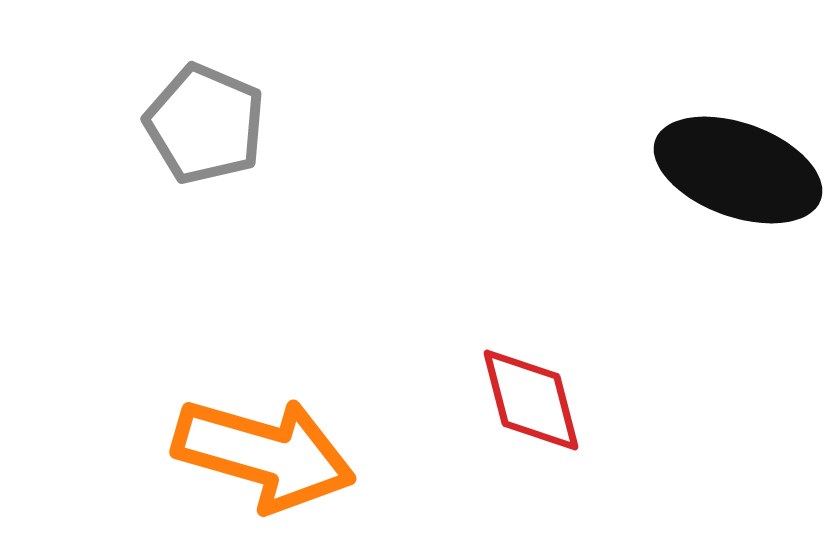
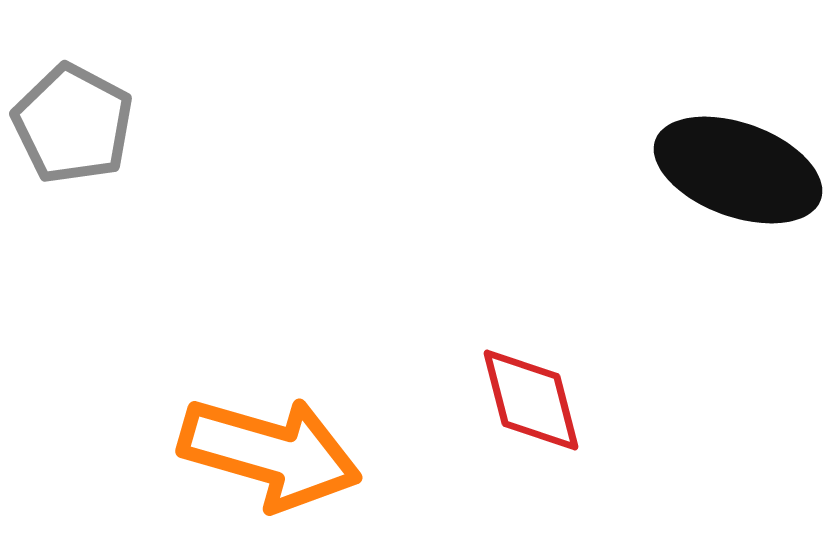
gray pentagon: moved 132 px left; rotated 5 degrees clockwise
orange arrow: moved 6 px right, 1 px up
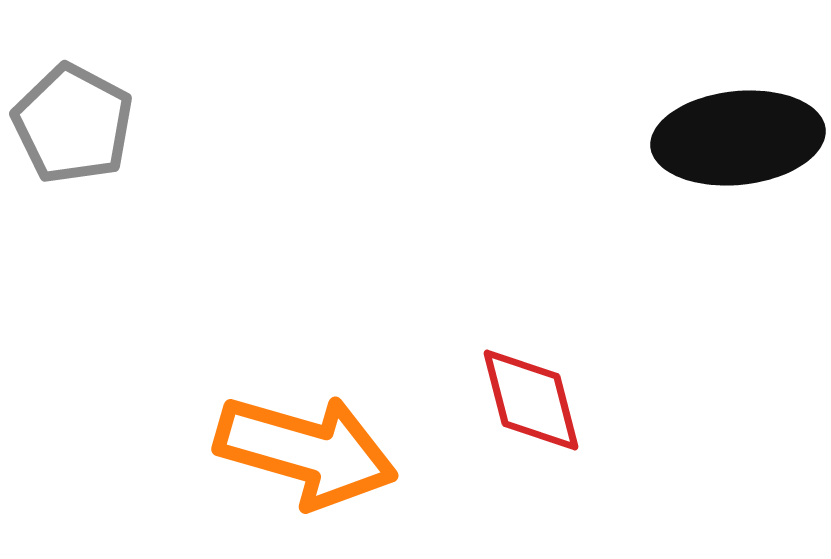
black ellipse: moved 32 px up; rotated 26 degrees counterclockwise
orange arrow: moved 36 px right, 2 px up
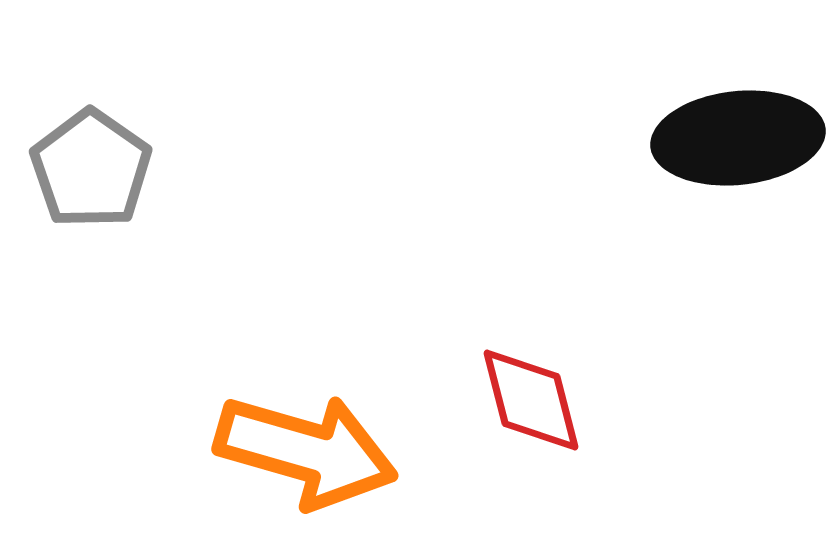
gray pentagon: moved 18 px right, 45 px down; rotated 7 degrees clockwise
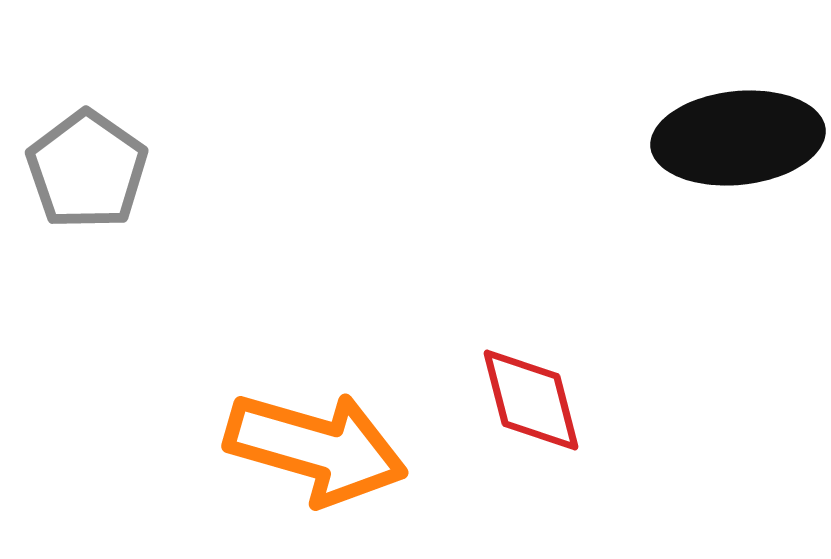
gray pentagon: moved 4 px left, 1 px down
orange arrow: moved 10 px right, 3 px up
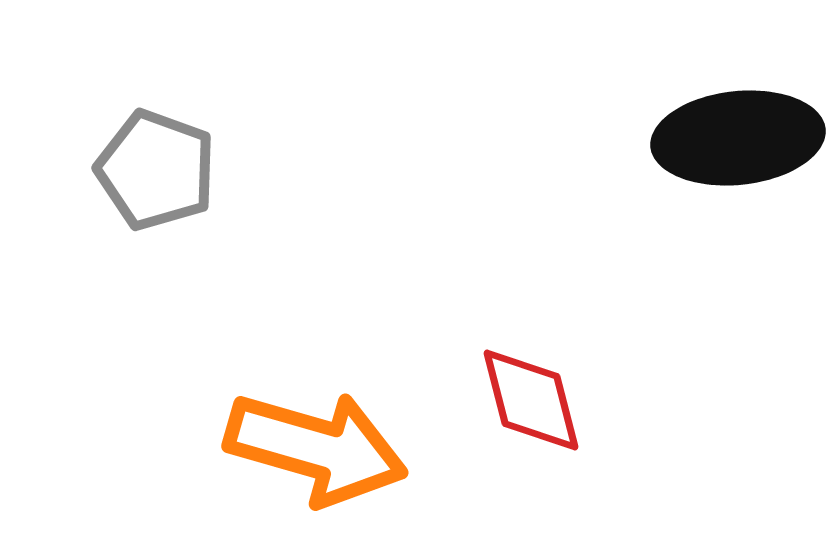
gray pentagon: moved 69 px right; rotated 15 degrees counterclockwise
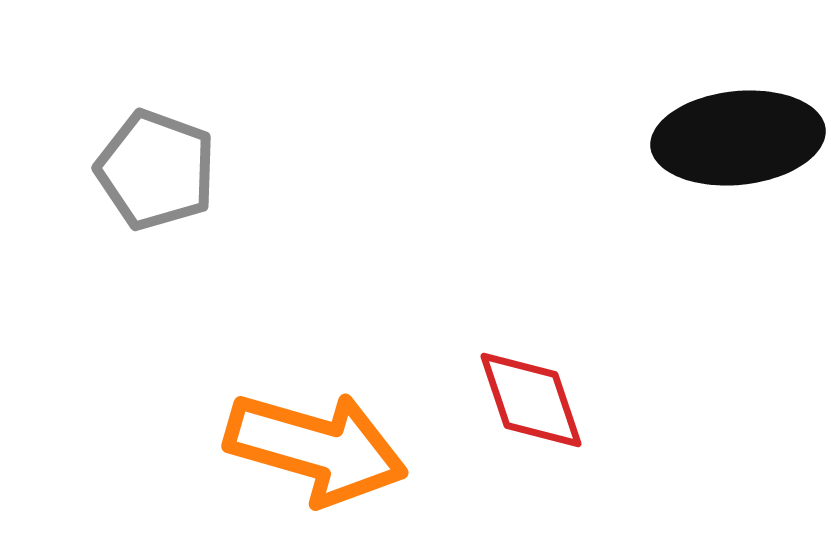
red diamond: rotated 4 degrees counterclockwise
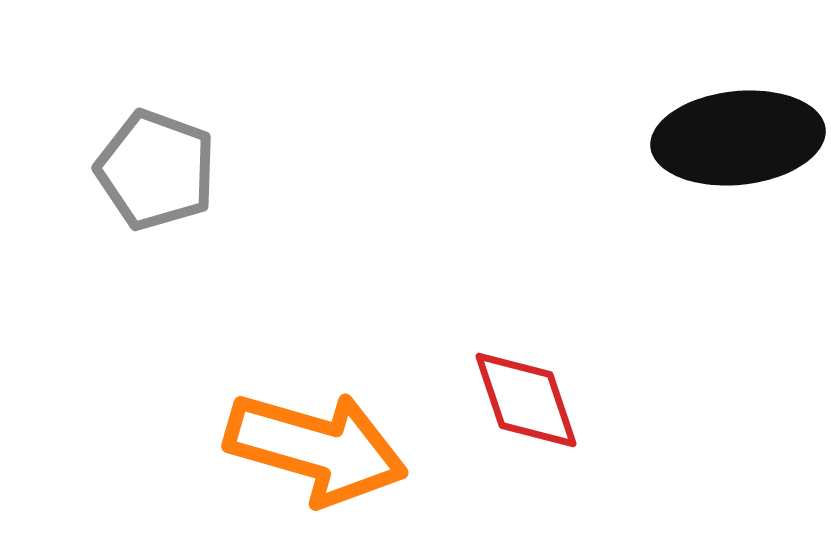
red diamond: moved 5 px left
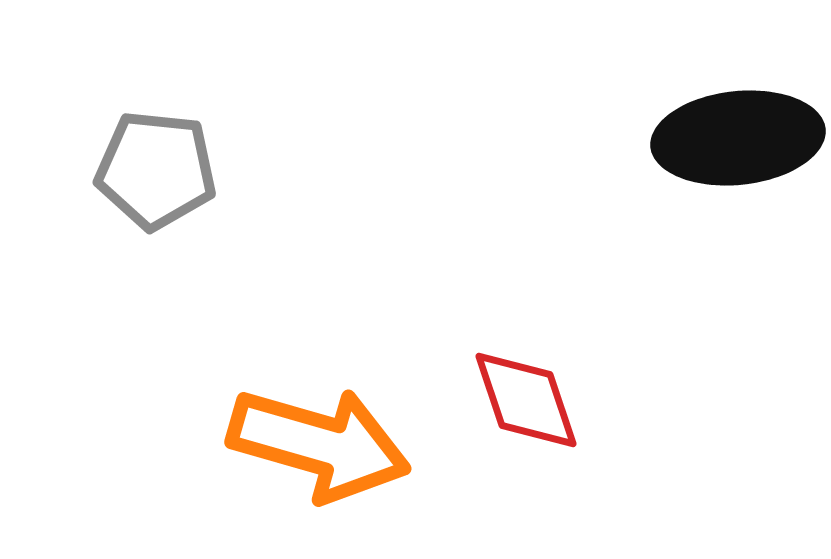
gray pentagon: rotated 14 degrees counterclockwise
orange arrow: moved 3 px right, 4 px up
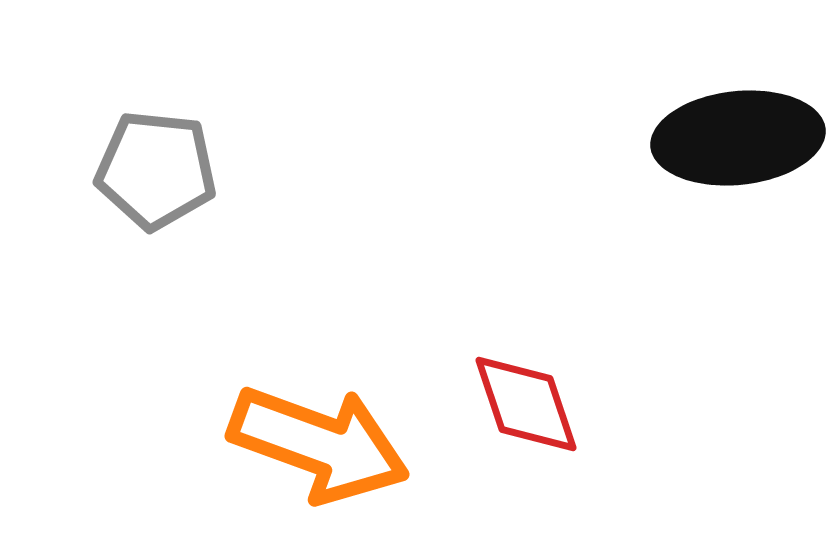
red diamond: moved 4 px down
orange arrow: rotated 4 degrees clockwise
